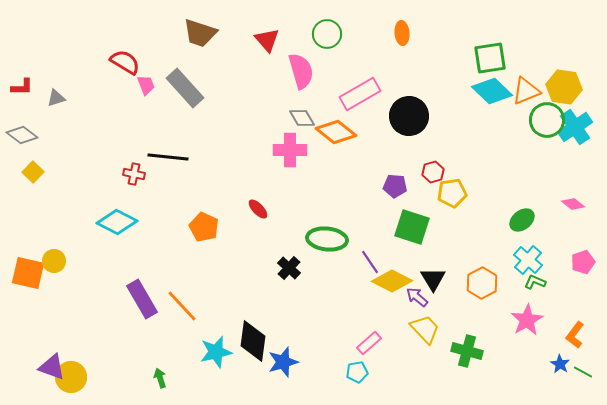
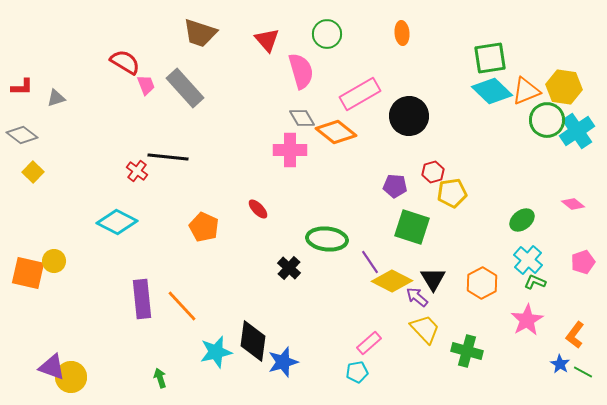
cyan cross at (575, 127): moved 2 px right, 4 px down
red cross at (134, 174): moved 3 px right, 3 px up; rotated 25 degrees clockwise
purple rectangle at (142, 299): rotated 24 degrees clockwise
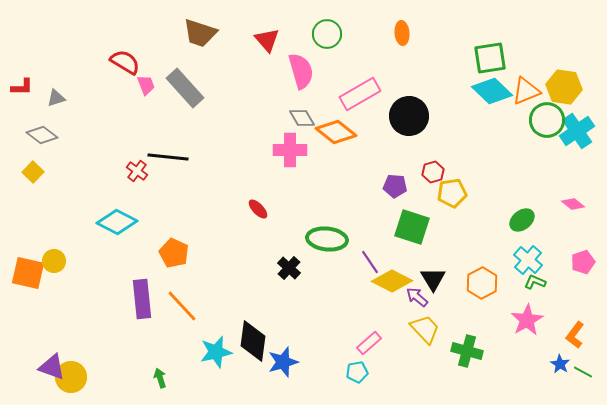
gray diamond at (22, 135): moved 20 px right
orange pentagon at (204, 227): moved 30 px left, 26 px down
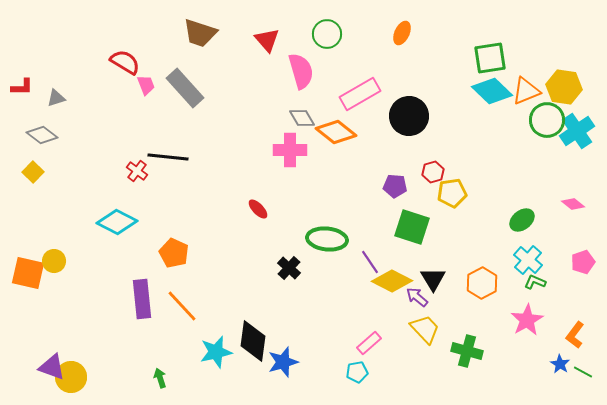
orange ellipse at (402, 33): rotated 30 degrees clockwise
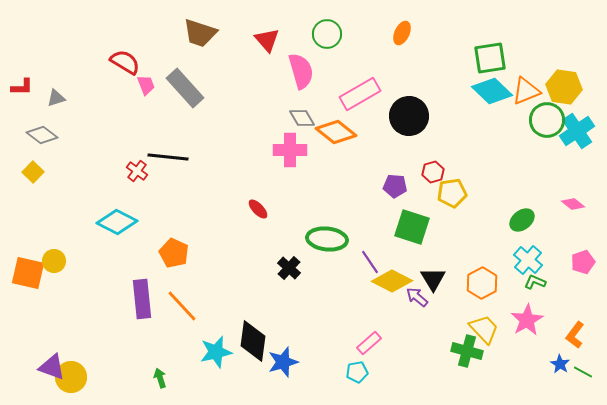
yellow trapezoid at (425, 329): moved 59 px right
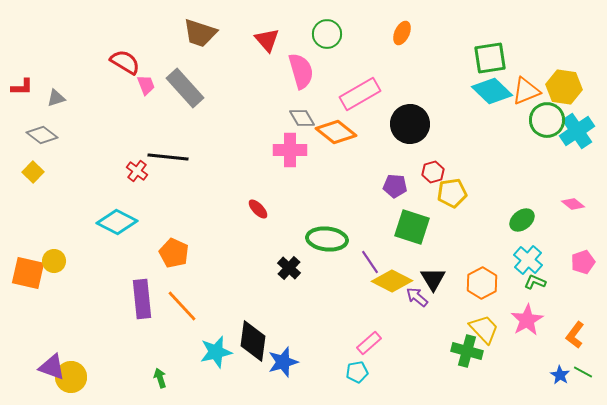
black circle at (409, 116): moved 1 px right, 8 px down
blue star at (560, 364): moved 11 px down
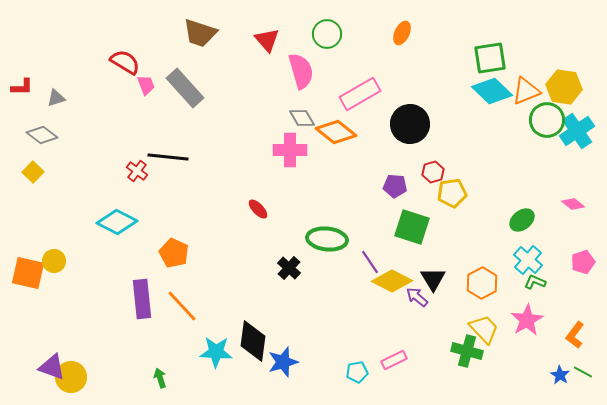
pink rectangle at (369, 343): moved 25 px right, 17 px down; rotated 15 degrees clockwise
cyan star at (216, 352): rotated 16 degrees clockwise
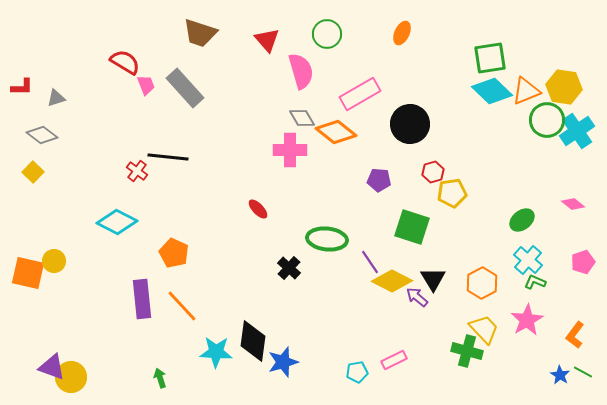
purple pentagon at (395, 186): moved 16 px left, 6 px up
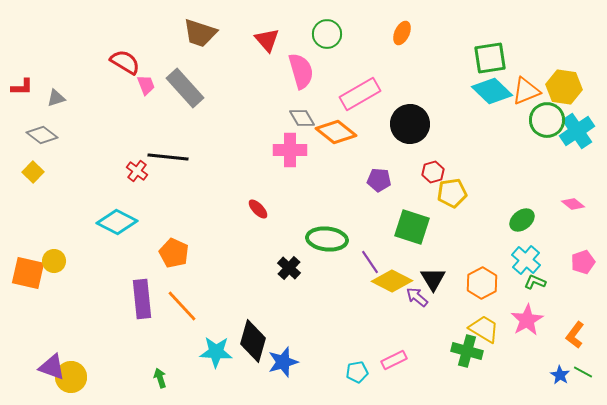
cyan cross at (528, 260): moved 2 px left
yellow trapezoid at (484, 329): rotated 16 degrees counterclockwise
black diamond at (253, 341): rotated 9 degrees clockwise
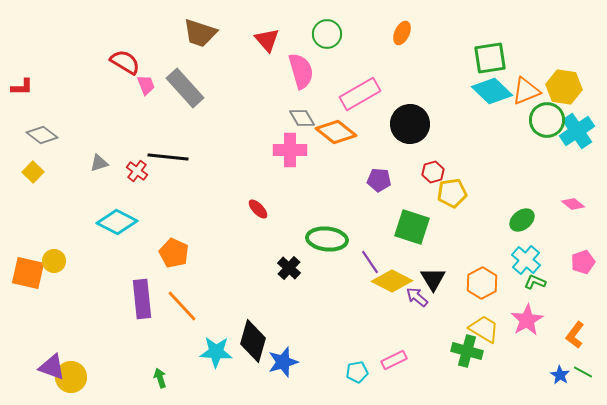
gray triangle at (56, 98): moved 43 px right, 65 px down
